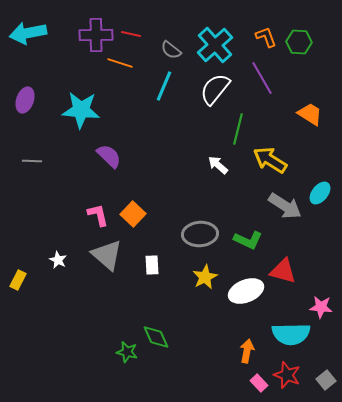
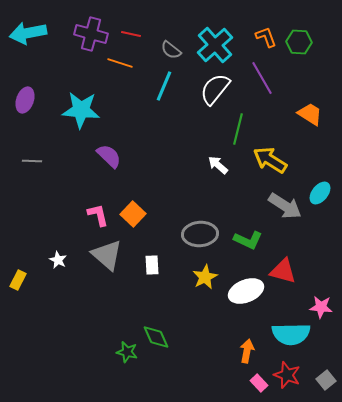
purple cross: moved 5 px left, 1 px up; rotated 16 degrees clockwise
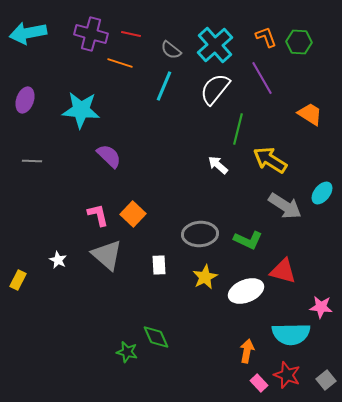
cyan ellipse: moved 2 px right
white rectangle: moved 7 px right
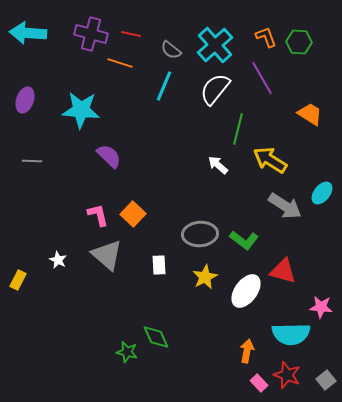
cyan arrow: rotated 15 degrees clockwise
green L-shape: moved 4 px left; rotated 12 degrees clockwise
white ellipse: rotated 32 degrees counterclockwise
